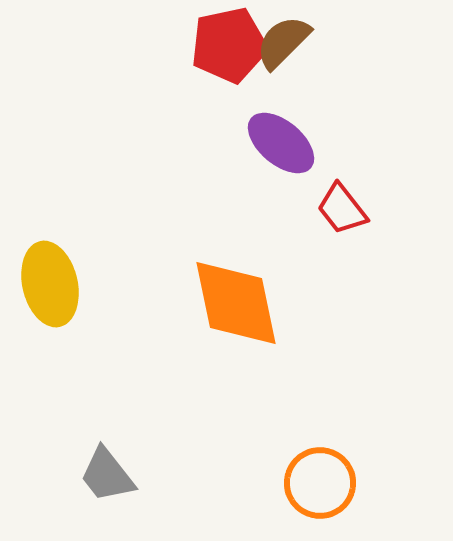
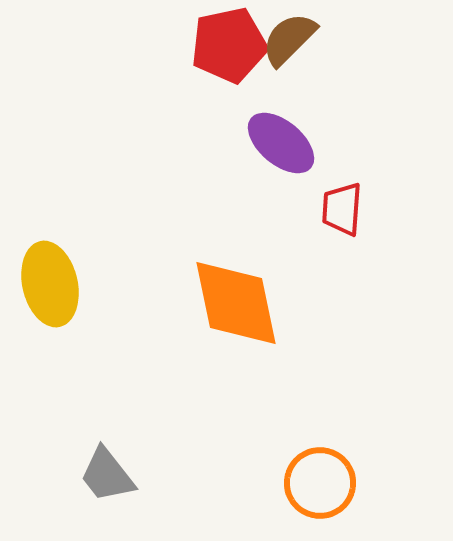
brown semicircle: moved 6 px right, 3 px up
red trapezoid: rotated 42 degrees clockwise
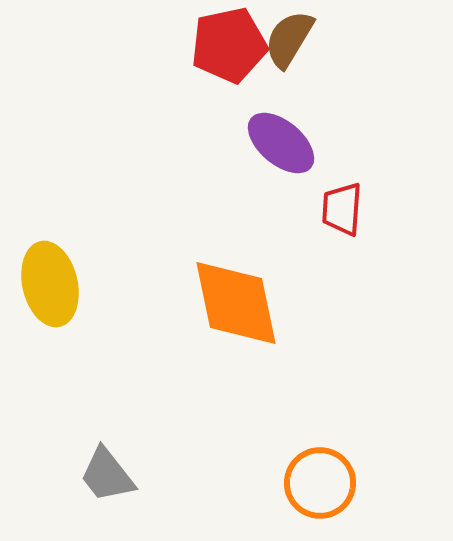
brown semicircle: rotated 14 degrees counterclockwise
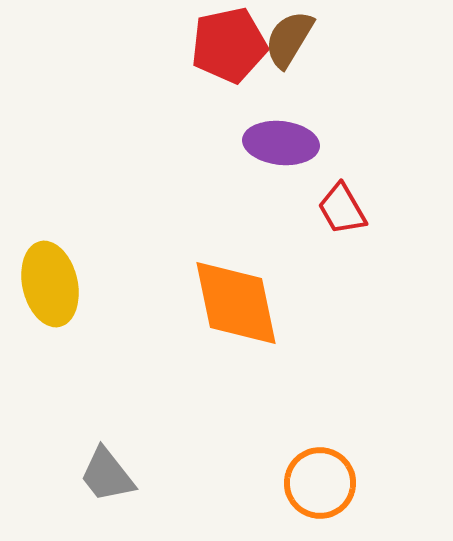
purple ellipse: rotated 34 degrees counterclockwise
red trapezoid: rotated 34 degrees counterclockwise
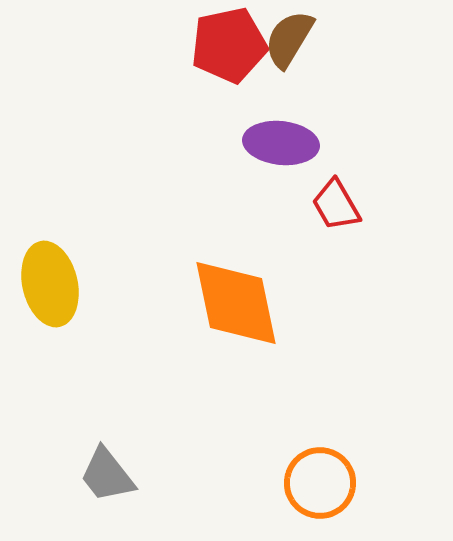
red trapezoid: moved 6 px left, 4 px up
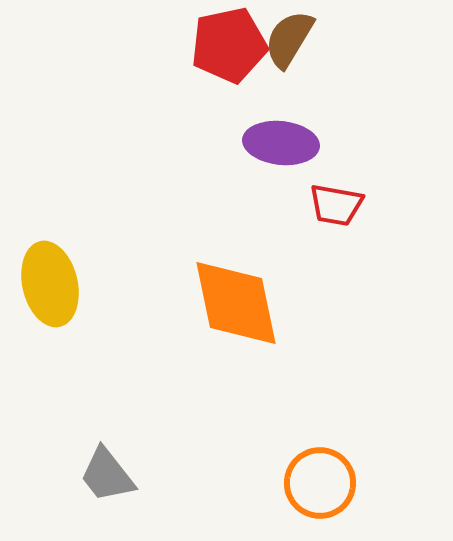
red trapezoid: rotated 50 degrees counterclockwise
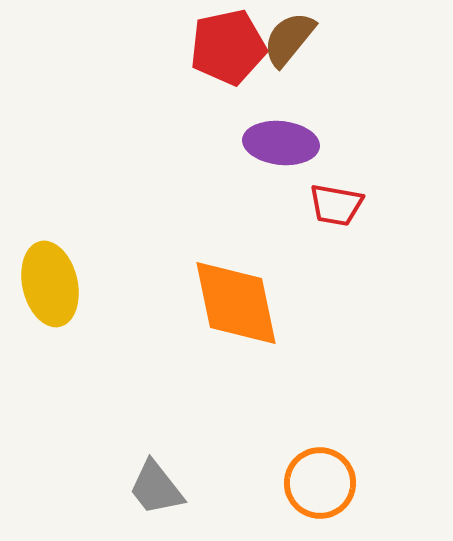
brown semicircle: rotated 8 degrees clockwise
red pentagon: moved 1 px left, 2 px down
gray trapezoid: moved 49 px right, 13 px down
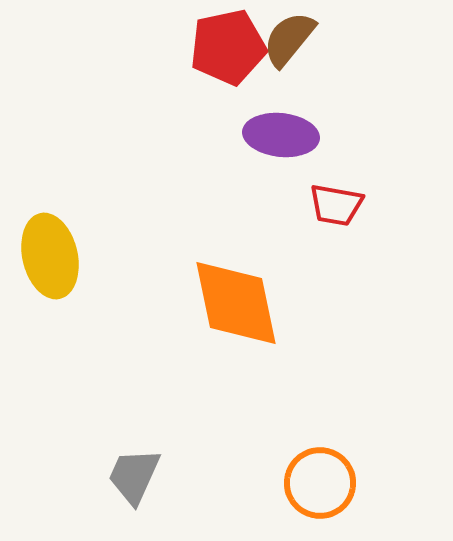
purple ellipse: moved 8 px up
yellow ellipse: moved 28 px up
gray trapezoid: moved 22 px left, 12 px up; rotated 62 degrees clockwise
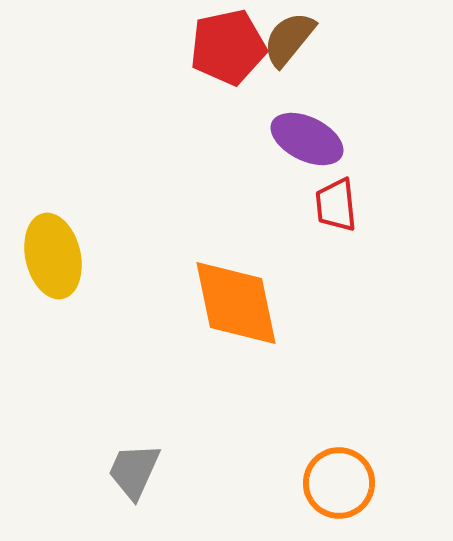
purple ellipse: moved 26 px right, 4 px down; rotated 20 degrees clockwise
red trapezoid: rotated 74 degrees clockwise
yellow ellipse: moved 3 px right
gray trapezoid: moved 5 px up
orange circle: moved 19 px right
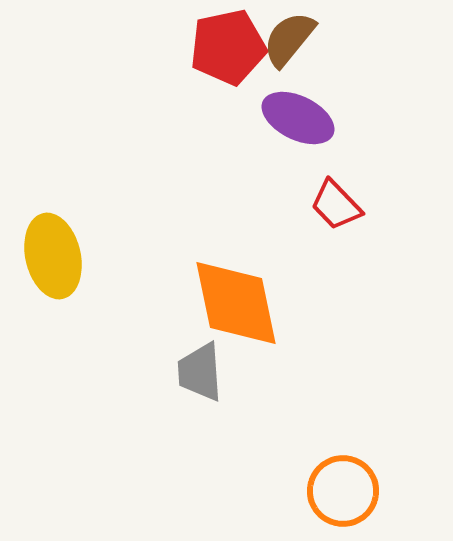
purple ellipse: moved 9 px left, 21 px up
red trapezoid: rotated 38 degrees counterclockwise
gray trapezoid: moved 66 px right, 99 px up; rotated 28 degrees counterclockwise
orange circle: moved 4 px right, 8 px down
